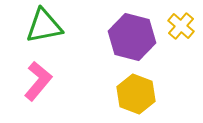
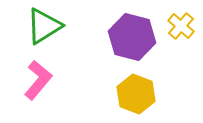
green triangle: rotated 21 degrees counterclockwise
pink L-shape: moved 1 px up
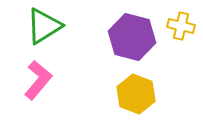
yellow cross: rotated 28 degrees counterclockwise
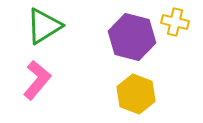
yellow cross: moved 6 px left, 4 px up
pink L-shape: moved 1 px left
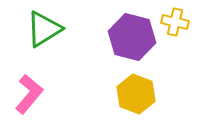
green triangle: moved 3 px down
pink L-shape: moved 8 px left, 14 px down
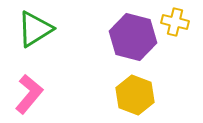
green triangle: moved 9 px left
purple hexagon: moved 1 px right
yellow hexagon: moved 1 px left, 1 px down
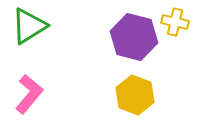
green triangle: moved 6 px left, 3 px up
purple hexagon: moved 1 px right
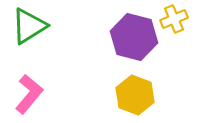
yellow cross: moved 1 px left, 3 px up; rotated 36 degrees counterclockwise
